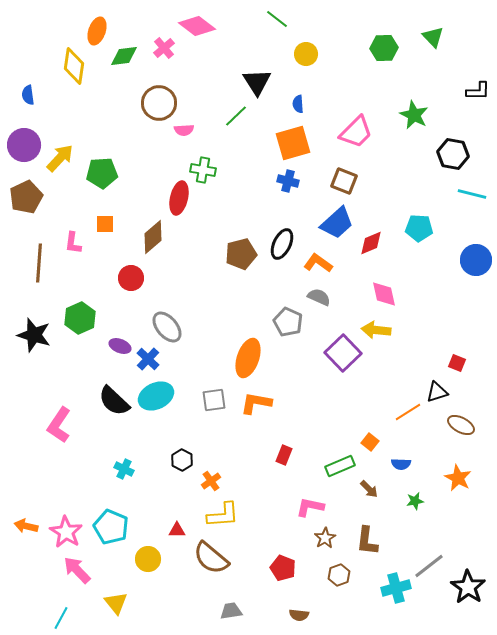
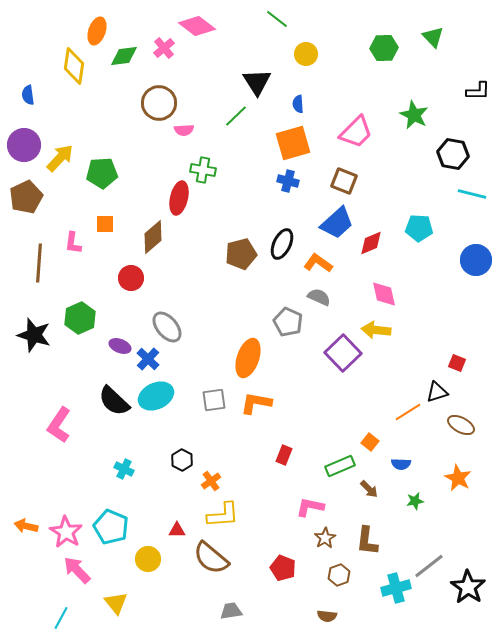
brown semicircle at (299, 615): moved 28 px right, 1 px down
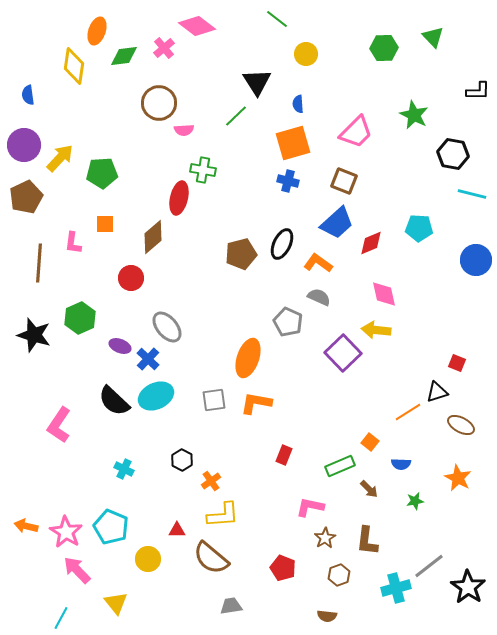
gray trapezoid at (231, 611): moved 5 px up
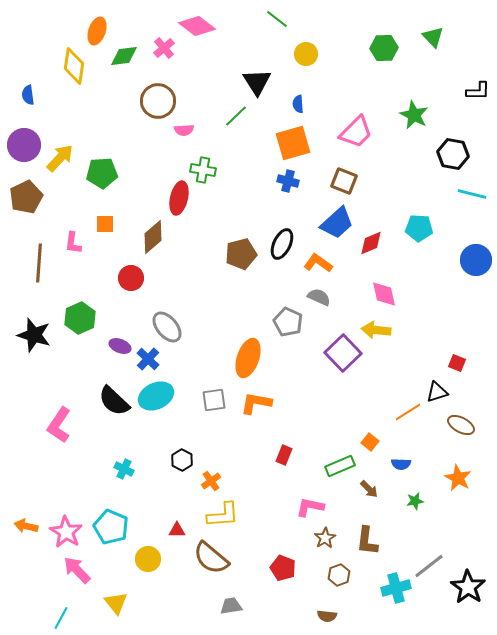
brown circle at (159, 103): moved 1 px left, 2 px up
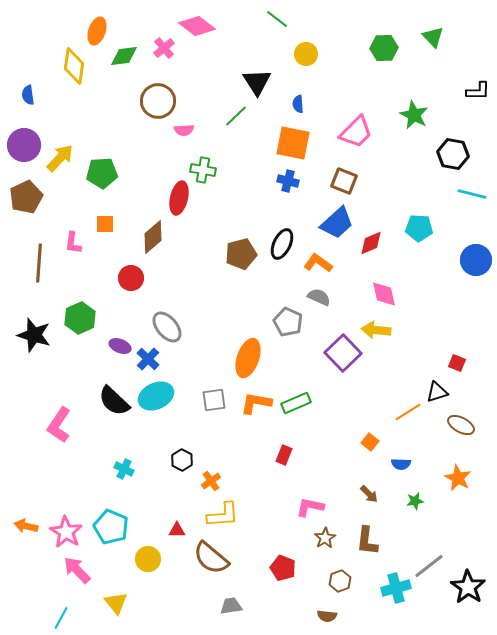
orange square at (293, 143): rotated 27 degrees clockwise
green rectangle at (340, 466): moved 44 px left, 63 px up
brown arrow at (369, 489): moved 5 px down
brown hexagon at (339, 575): moved 1 px right, 6 px down
